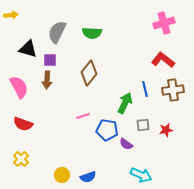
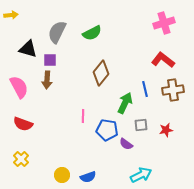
green semicircle: rotated 30 degrees counterclockwise
brown diamond: moved 12 px right
pink line: rotated 72 degrees counterclockwise
gray square: moved 2 px left
cyan arrow: rotated 50 degrees counterclockwise
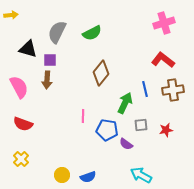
cyan arrow: rotated 125 degrees counterclockwise
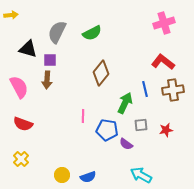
red L-shape: moved 2 px down
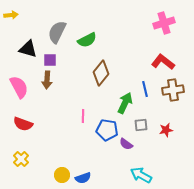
green semicircle: moved 5 px left, 7 px down
blue semicircle: moved 5 px left, 1 px down
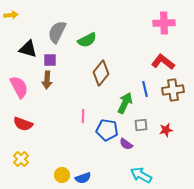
pink cross: rotated 15 degrees clockwise
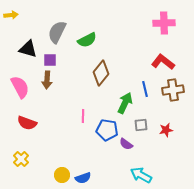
pink semicircle: moved 1 px right
red semicircle: moved 4 px right, 1 px up
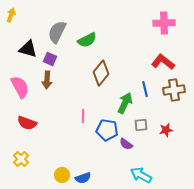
yellow arrow: rotated 64 degrees counterclockwise
purple square: moved 1 px up; rotated 24 degrees clockwise
brown cross: moved 1 px right
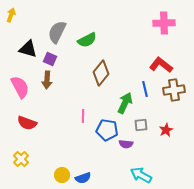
red L-shape: moved 2 px left, 3 px down
red star: rotated 16 degrees counterclockwise
purple semicircle: rotated 32 degrees counterclockwise
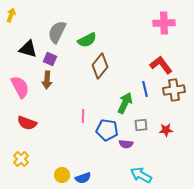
red L-shape: rotated 15 degrees clockwise
brown diamond: moved 1 px left, 7 px up
red star: rotated 24 degrees clockwise
